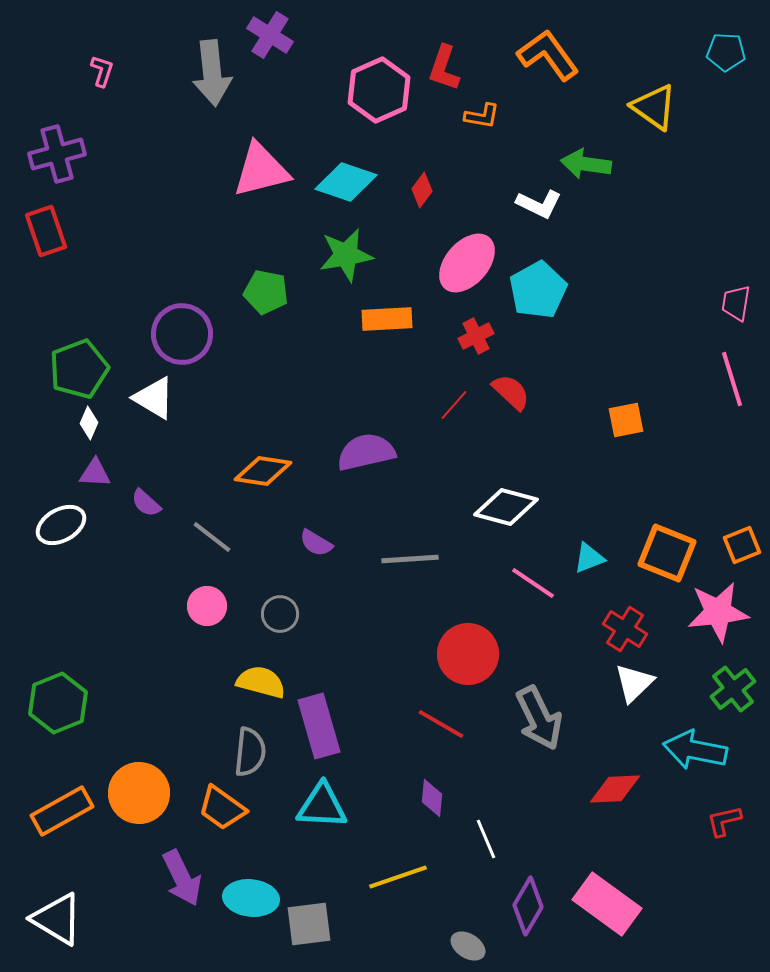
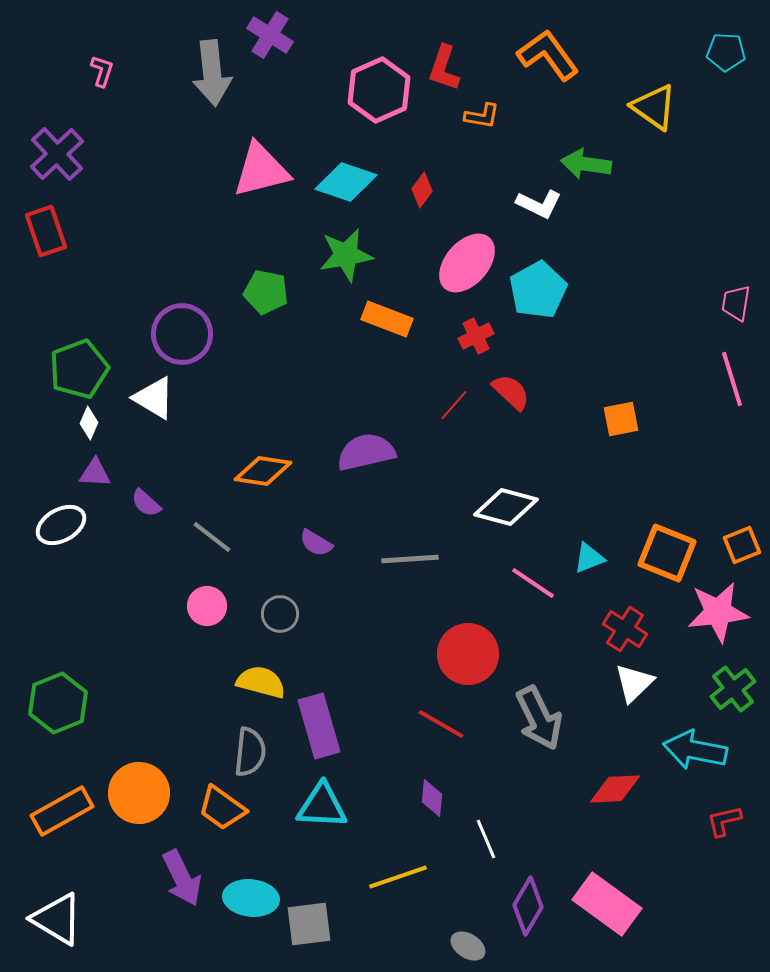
purple cross at (57, 154): rotated 28 degrees counterclockwise
orange rectangle at (387, 319): rotated 24 degrees clockwise
orange square at (626, 420): moved 5 px left, 1 px up
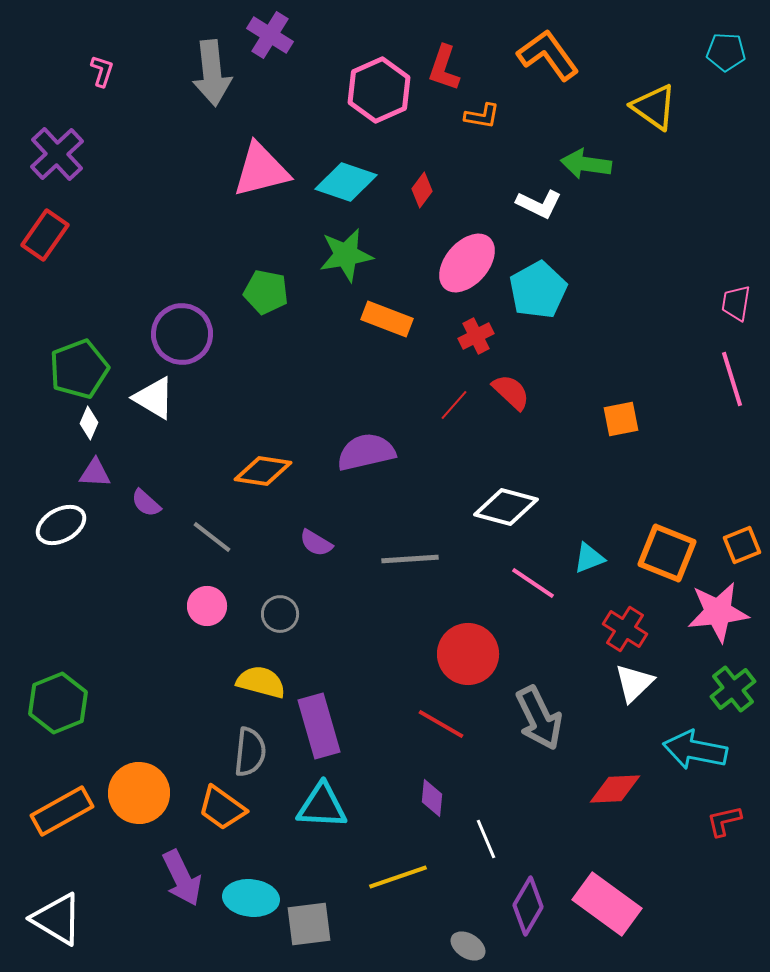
red rectangle at (46, 231): moved 1 px left, 4 px down; rotated 54 degrees clockwise
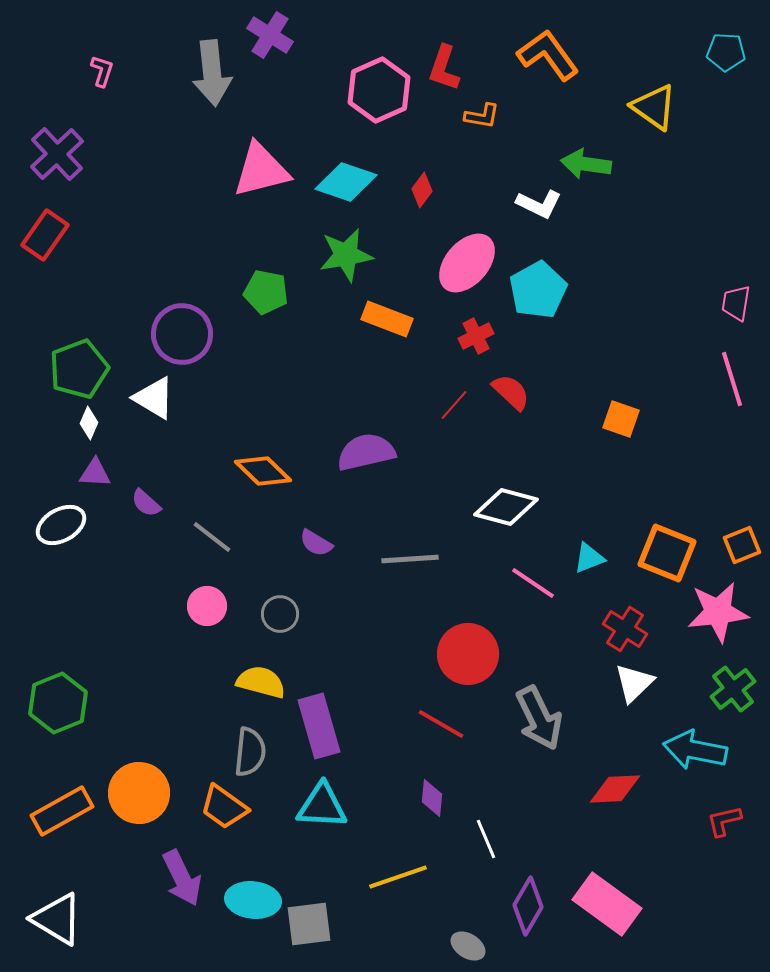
orange square at (621, 419): rotated 30 degrees clockwise
orange diamond at (263, 471): rotated 36 degrees clockwise
orange trapezoid at (222, 808): moved 2 px right, 1 px up
cyan ellipse at (251, 898): moved 2 px right, 2 px down
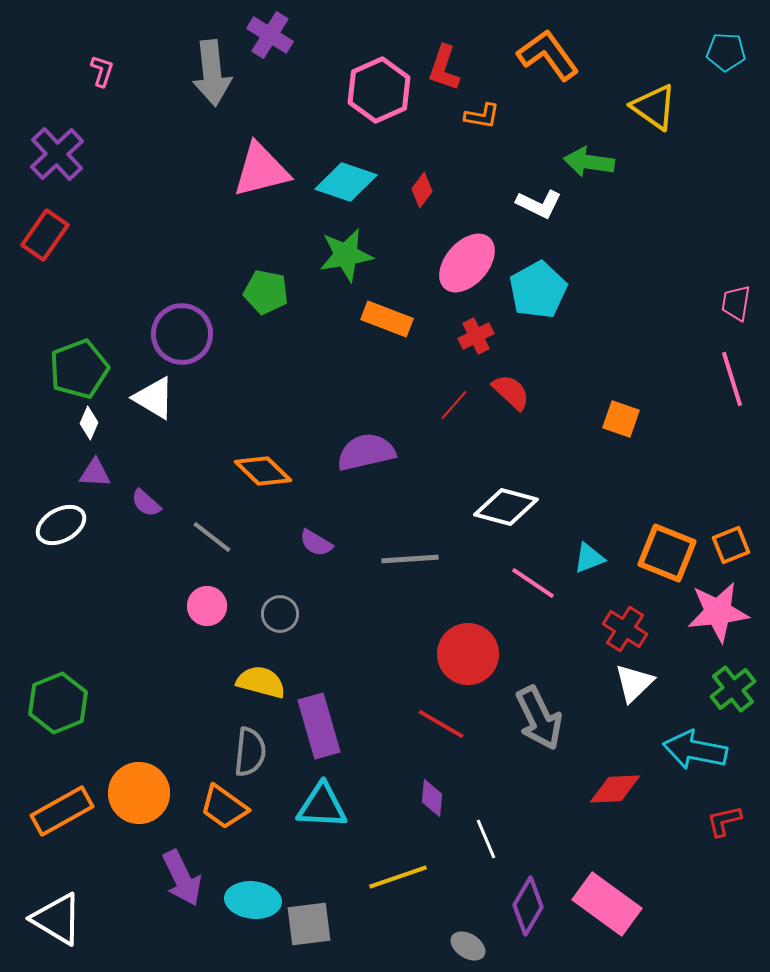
green arrow at (586, 164): moved 3 px right, 2 px up
orange square at (742, 545): moved 11 px left
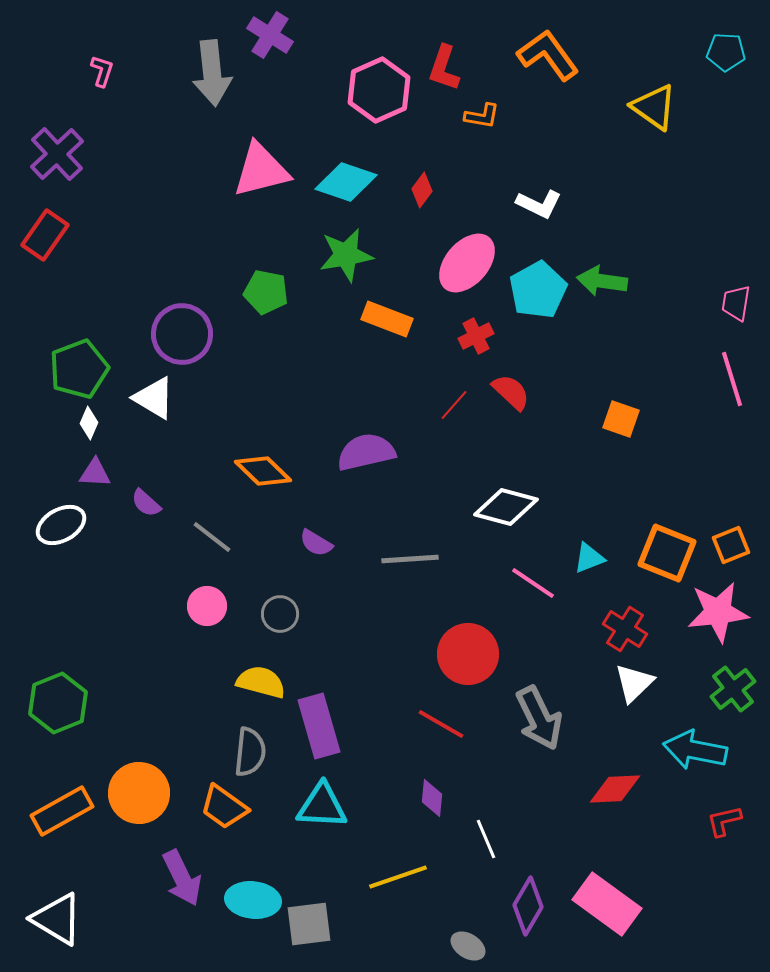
green arrow at (589, 162): moved 13 px right, 119 px down
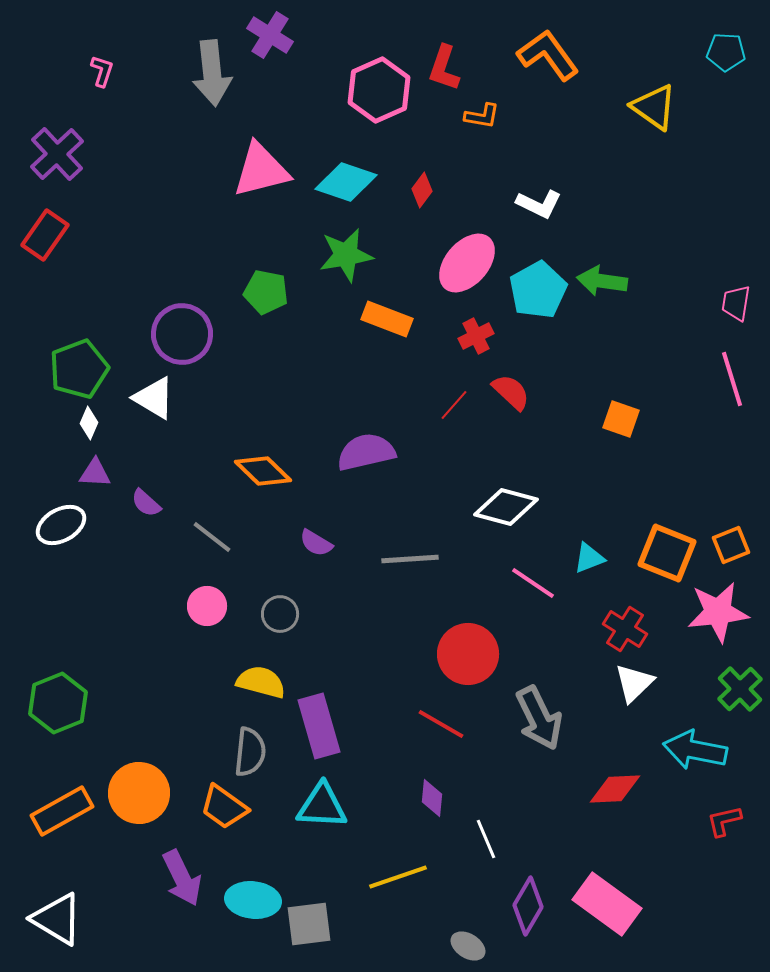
green cross at (733, 689): moved 7 px right; rotated 6 degrees counterclockwise
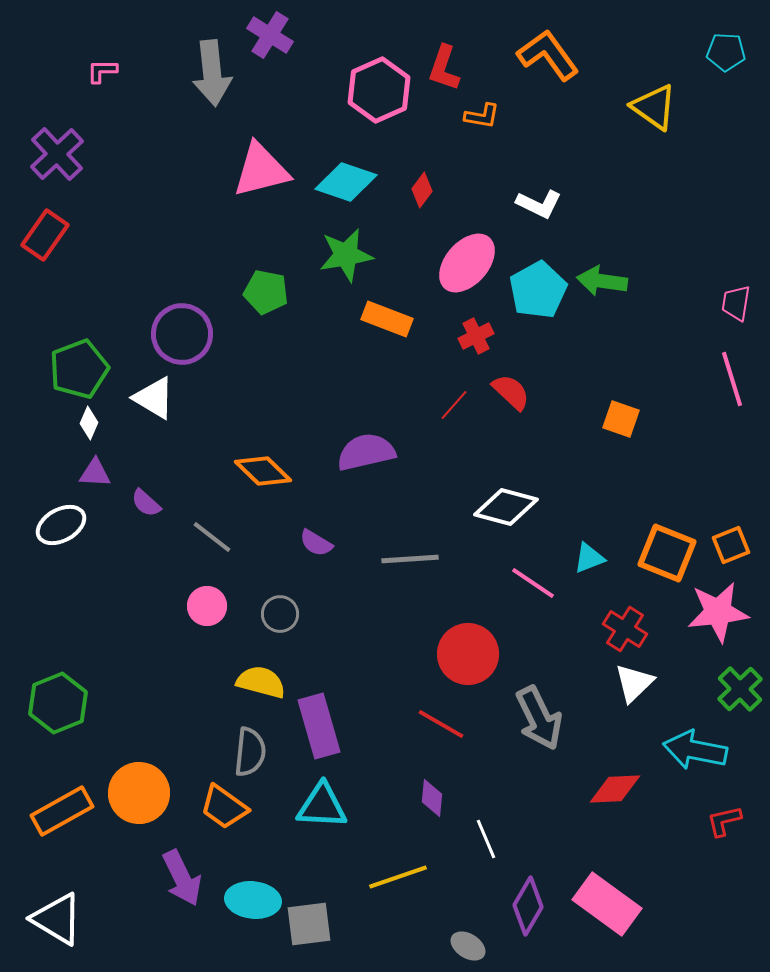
pink L-shape at (102, 71): rotated 108 degrees counterclockwise
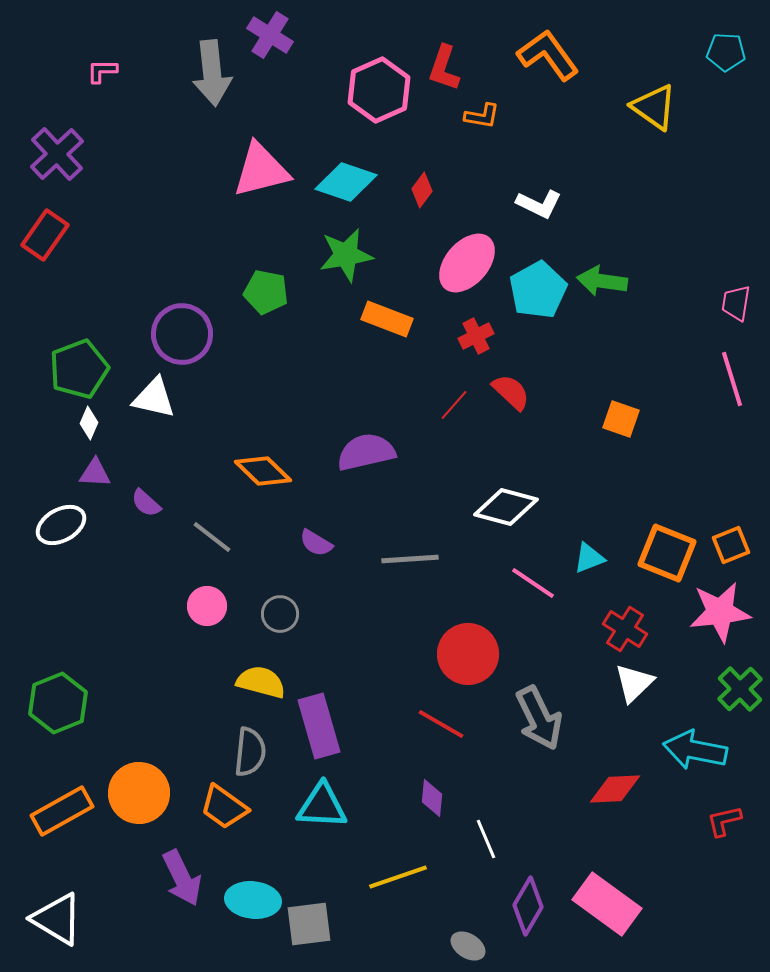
white triangle at (154, 398): rotated 18 degrees counterclockwise
pink star at (718, 612): moved 2 px right
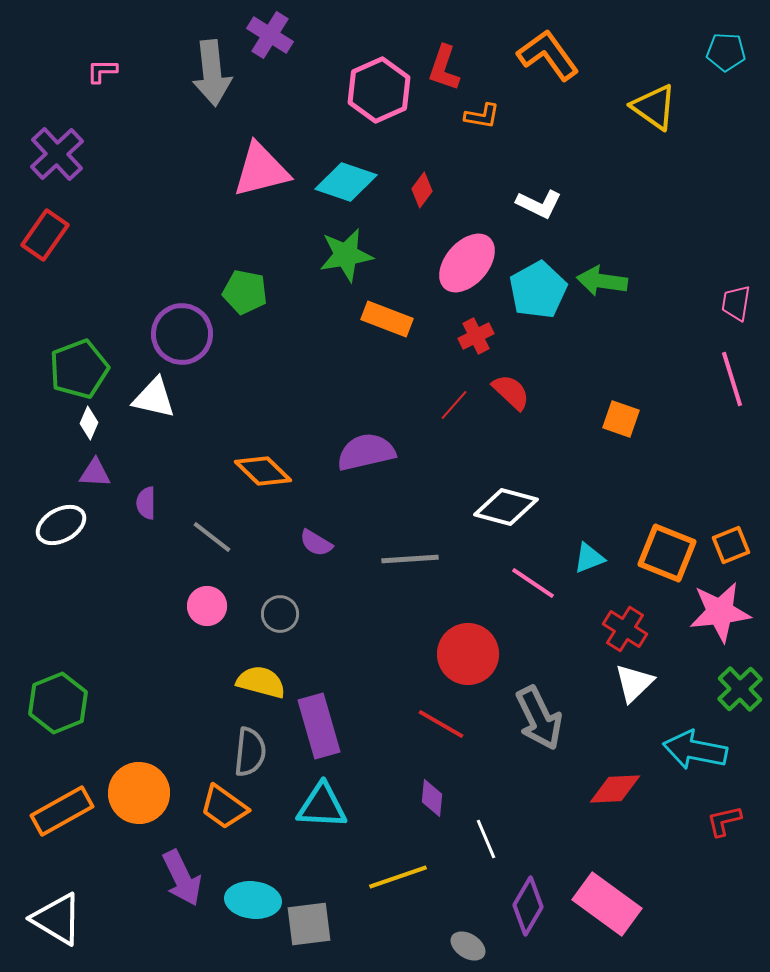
green pentagon at (266, 292): moved 21 px left
purple semicircle at (146, 503): rotated 48 degrees clockwise
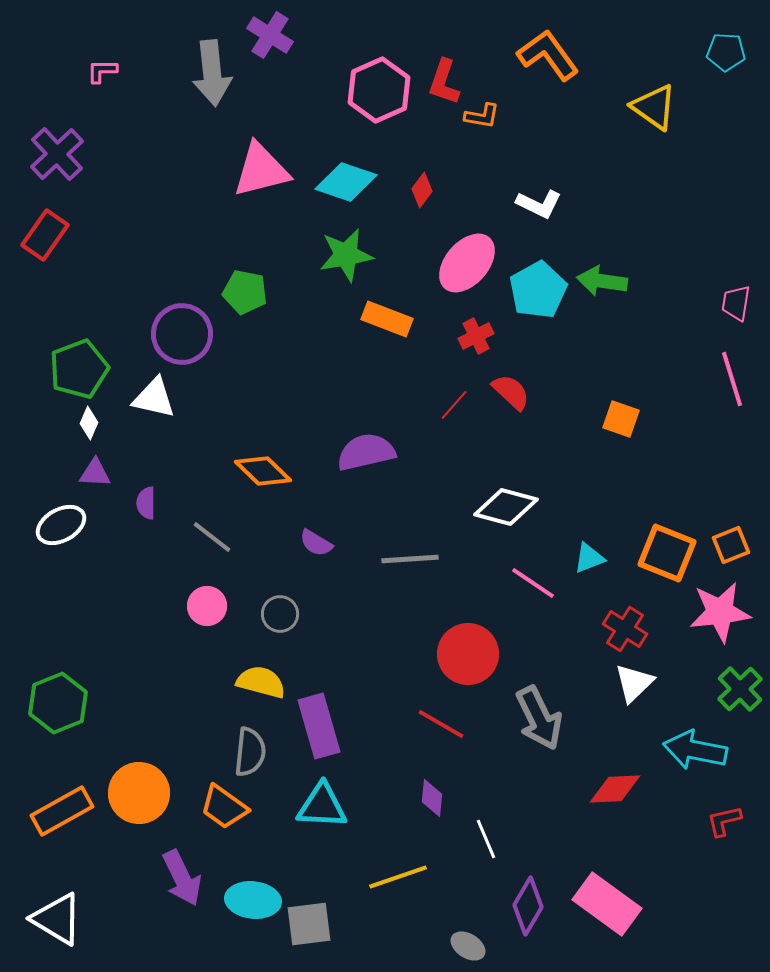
red L-shape at (444, 68): moved 14 px down
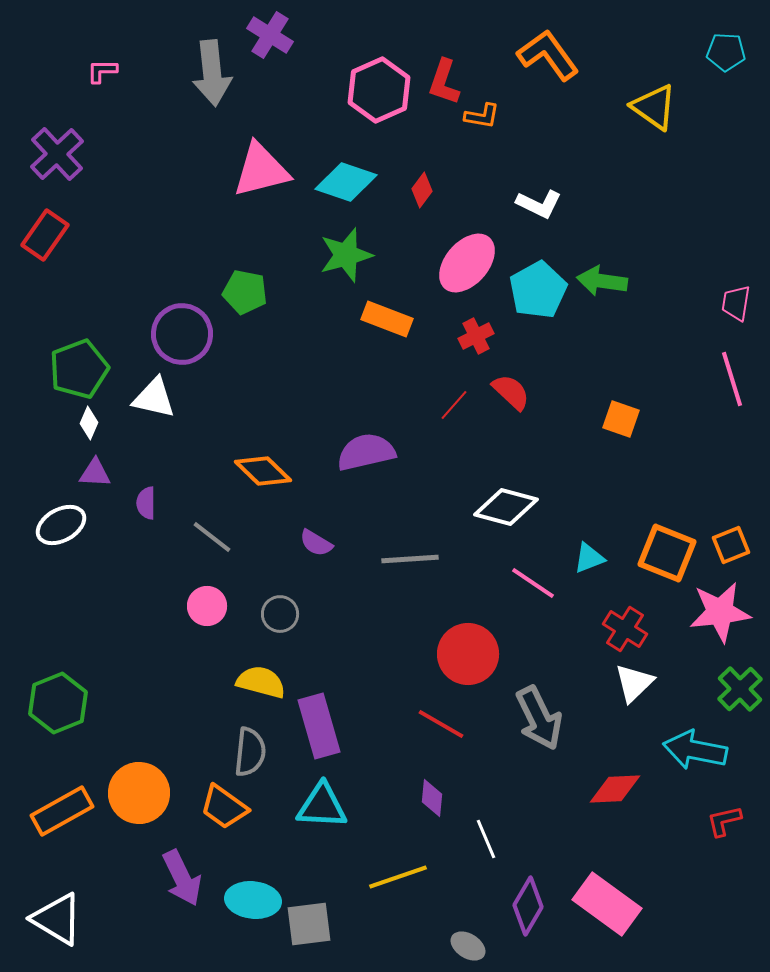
green star at (346, 255): rotated 6 degrees counterclockwise
